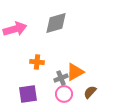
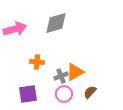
gray cross: moved 2 px up
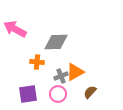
gray diamond: moved 19 px down; rotated 15 degrees clockwise
pink arrow: rotated 135 degrees counterclockwise
pink circle: moved 6 px left
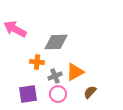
gray cross: moved 6 px left
